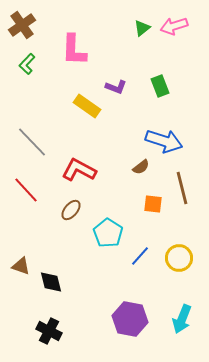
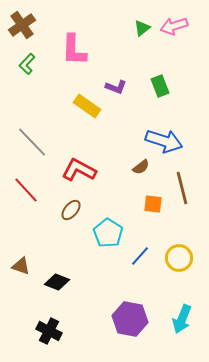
black diamond: moved 6 px right; rotated 55 degrees counterclockwise
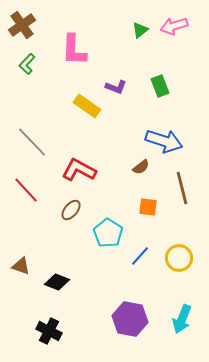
green triangle: moved 2 px left, 2 px down
orange square: moved 5 px left, 3 px down
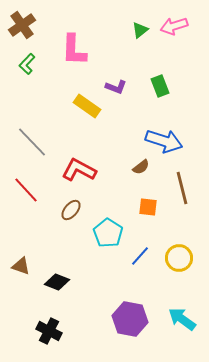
cyan arrow: rotated 104 degrees clockwise
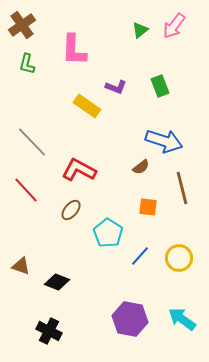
pink arrow: rotated 36 degrees counterclockwise
green L-shape: rotated 30 degrees counterclockwise
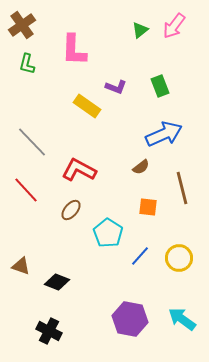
blue arrow: moved 7 px up; rotated 42 degrees counterclockwise
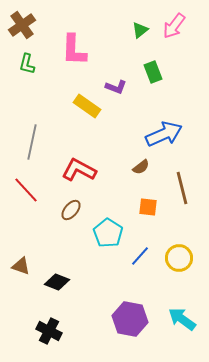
green rectangle: moved 7 px left, 14 px up
gray line: rotated 56 degrees clockwise
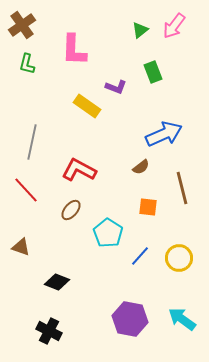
brown triangle: moved 19 px up
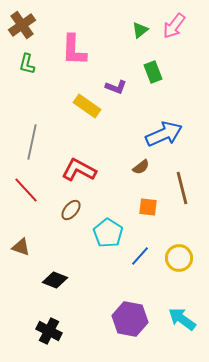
black diamond: moved 2 px left, 2 px up
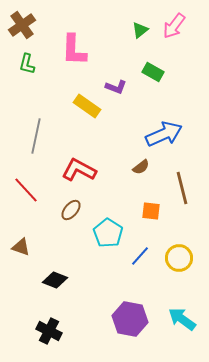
green rectangle: rotated 40 degrees counterclockwise
gray line: moved 4 px right, 6 px up
orange square: moved 3 px right, 4 px down
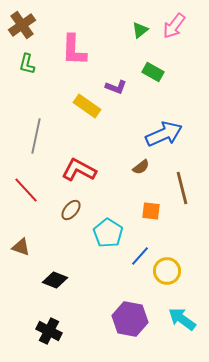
yellow circle: moved 12 px left, 13 px down
